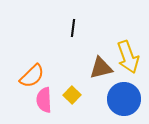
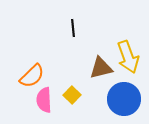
black line: rotated 12 degrees counterclockwise
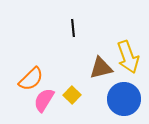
orange semicircle: moved 1 px left, 3 px down
pink semicircle: rotated 35 degrees clockwise
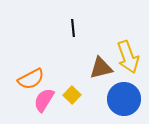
orange semicircle: rotated 16 degrees clockwise
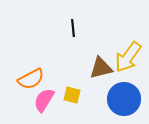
yellow arrow: rotated 56 degrees clockwise
yellow square: rotated 30 degrees counterclockwise
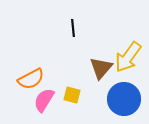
brown triangle: rotated 35 degrees counterclockwise
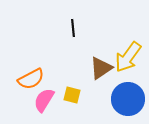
brown triangle: rotated 15 degrees clockwise
blue circle: moved 4 px right
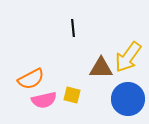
brown triangle: rotated 35 degrees clockwise
pink semicircle: rotated 135 degrees counterclockwise
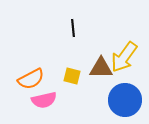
yellow arrow: moved 4 px left
yellow square: moved 19 px up
blue circle: moved 3 px left, 1 px down
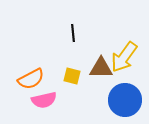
black line: moved 5 px down
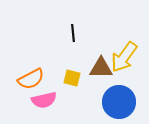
yellow square: moved 2 px down
blue circle: moved 6 px left, 2 px down
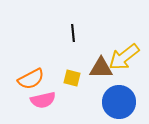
yellow arrow: rotated 16 degrees clockwise
pink semicircle: moved 1 px left
